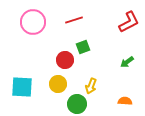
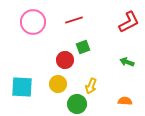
green arrow: rotated 56 degrees clockwise
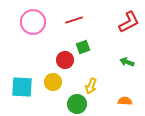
yellow circle: moved 5 px left, 2 px up
